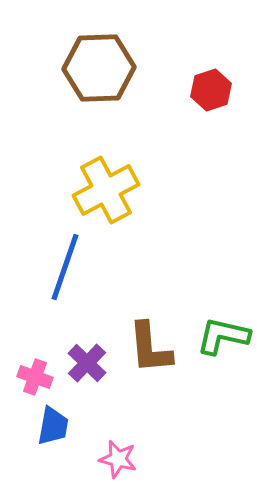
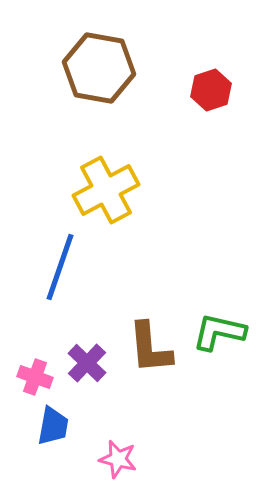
brown hexagon: rotated 12 degrees clockwise
blue line: moved 5 px left
green L-shape: moved 4 px left, 4 px up
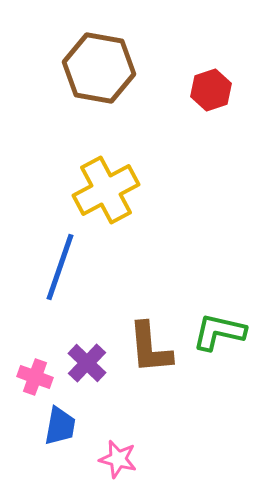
blue trapezoid: moved 7 px right
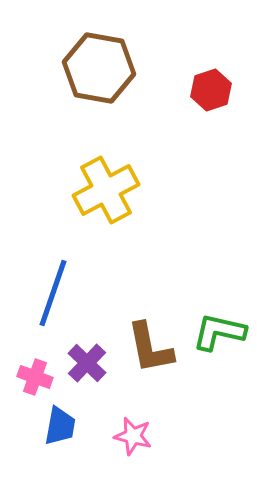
blue line: moved 7 px left, 26 px down
brown L-shape: rotated 6 degrees counterclockwise
pink star: moved 15 px right, 23 px up
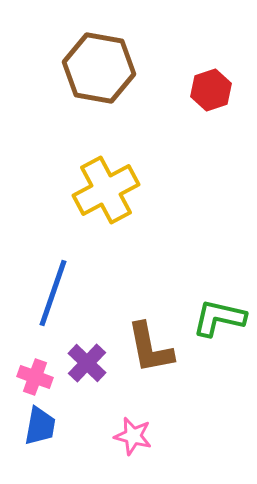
green L-shape: moved 14 px up
blue trapezoid: moved 20 px left
